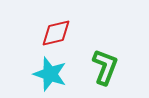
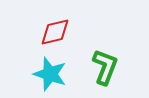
red diamond: moved 1 px left, 1 px up
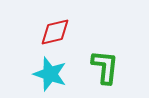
green L-shape: rotated 15 degrees counterclockwise
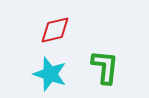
red diamond: moved 2 px up
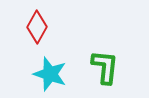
red diamond: moved 18 px left, 3 px up; rotated 48 degrees counterclockwise
